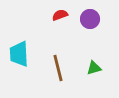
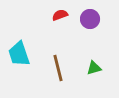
cyan trapezoid: rotated 16 degrees counterclockwise
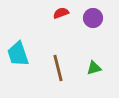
red semicircle: moved 1 px right, 2 px up
purple circle: moved 3 px right, 1 px up
cyan trapezoid: moved 1 px left
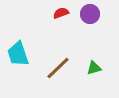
purple circle: moved 3 px left, 4 px up
brown line: rotated 60 degrees clockwise
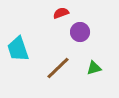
purple circle: moved 10 px left, 18 px down
cyan trapezoid: moved 5 px up
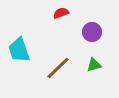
purple circle: moved 12 px right
cyan trapezoid: moved 1 px right, 1 px down
green triangle: moved 3 px up
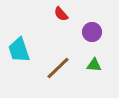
red semicircle: moved 1 px down; rotated 112 degrees counterclockwise
green triangle: rotated 21 degrees clockwise
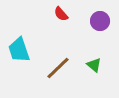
purple circle: moved 8 px right, 11 px up
green triangle: rotated 35 degrees clockwise
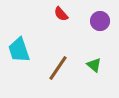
brown line: rotated 12 degrees counterclockwise
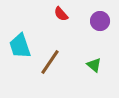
cyan trapezoid: moved 1 px right, 4 px up
brown line: moved 8 px left, 6 px up
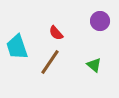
red semicircle: moved 5 px left, 19 px down
cyan trapezoid: moved 3 px left, 1 px down
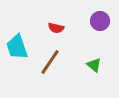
red semicircle: moved 5 px up; rotated 35 degrees counterclockwise
